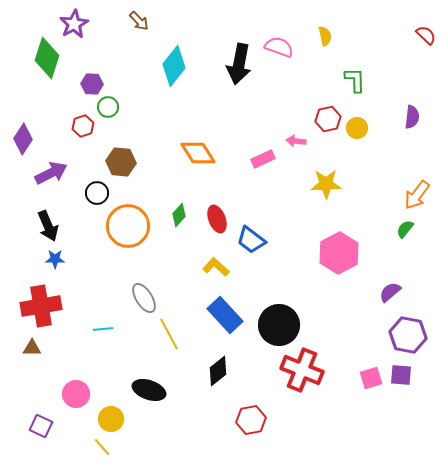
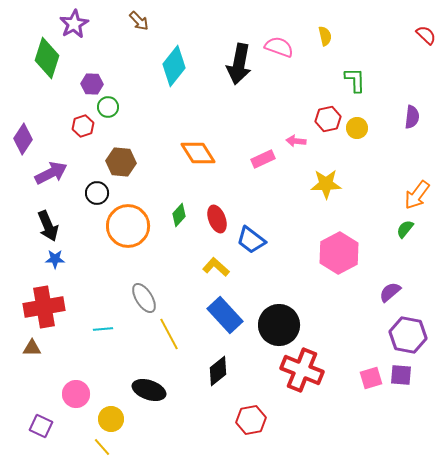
red cross at (41, 306): moved 3 px right, 1 px down
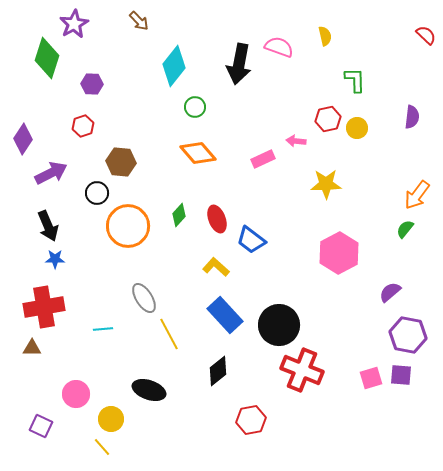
green circle at (108, 107): moved 87 px right
orange diamond at (198, 153): rotated 9 degrees counterclockwise
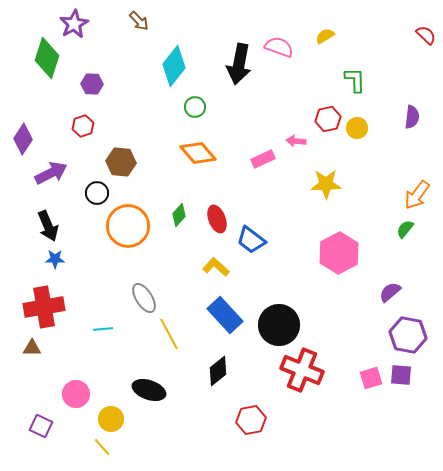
yellow semicircle at (325, 36): rotated 108 degrees counterclockwise
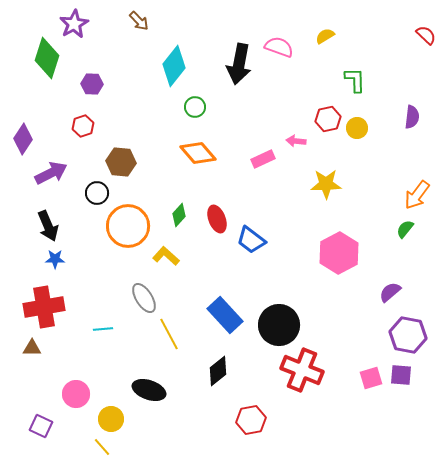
yellow L-shape at (216, 267): moved 50 px left, 11 px up
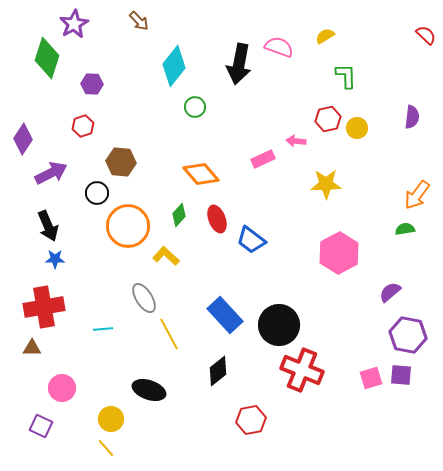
green L-shape at (355, 80): moved 9 px left, 4 px up
orange diamond at (198, 153): moved 3 px right, 21 px down
green semicircle at (405, 229): rotated 42 degrees clockwise
pink circle at (76, 394): moved 14 px left, 6 px up
yellow line at (102, 447): moved 4 px right, 1 px down
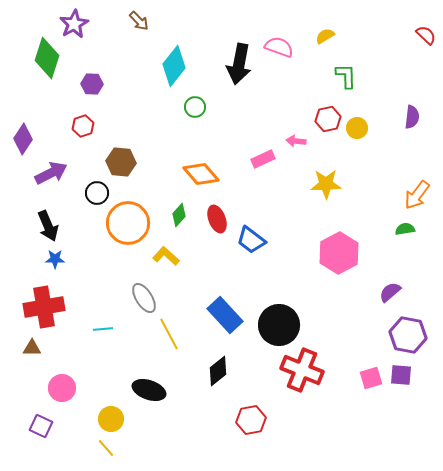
orange circle at (128, 226): moved 3 px up
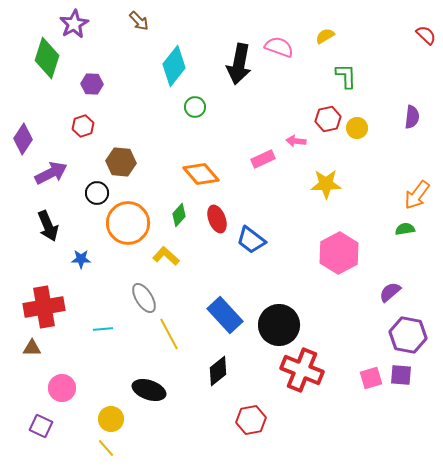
blue star at (55, 259): moved 26 px right
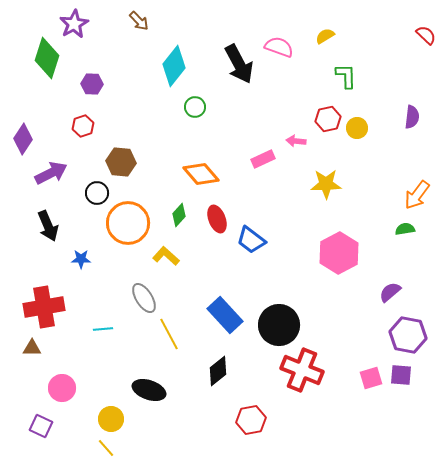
black arrow at (239, 64): rotated 39 degrees counterclockwise
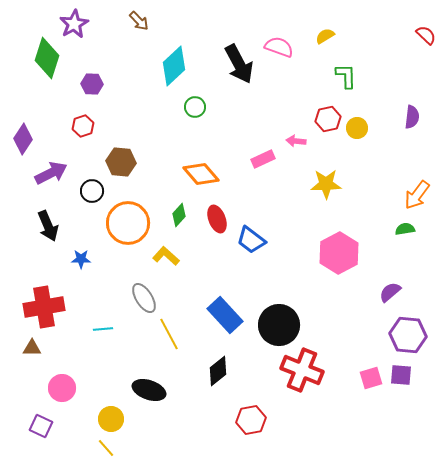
cyan diamond at (174, 66): rotated 9 degrees clockwise
black circle at (97, 193): moved 5 px left, 2 px up
purple hexagon at (408, 335): rotated 6 degrees counterclockwise
